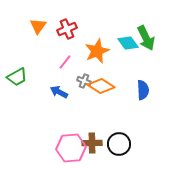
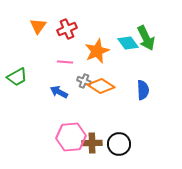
pink line: rotated 56 degrees clockwise
pink hexagon: moved 11 px up
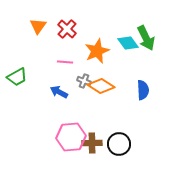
red cross: rotated 24 degrees counterclockwise
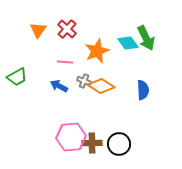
orange triangle: moved 4 px down
blue arrow: moved 6 px up
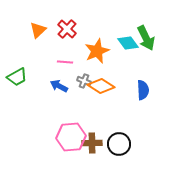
orange triangle: rotated 12 degrees clockwise
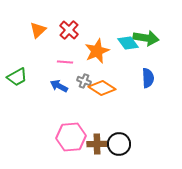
red cross: moved 2 px right, 1 px down
green arrow: rotated 55 degrees counterclockwise
orange diamond: moved 1 px right, 2 px down
blue semicircle: moved 5 px right, 12 px up
brown cross: moved 5 px right, 1 px down
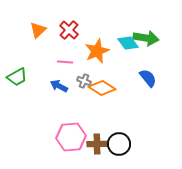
blue semicircle: rotated 36 degrees counterclockwise
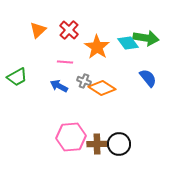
orange star: moved 4 px up; rotated 15 degrees counterclockwise
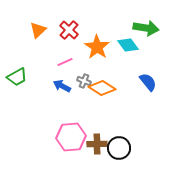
green arrow: moved 10 px up
cyan diamond: moved 2 px down
pink line: rotated 28 degrees counterclockwise
blue semicircle: moved 4 px down
blue arrow: moved 3 px right
black circle: moved 4 px down
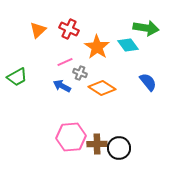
red cross: moved 1 px up; rotated 18 degrees counterclockwise
gray cross: moved 4 px left, 8 px up
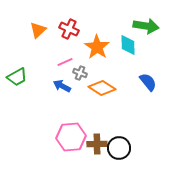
green arrow: moved 2 px up
cyan diamond: rotated 35 degrees clockwise
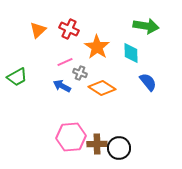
cyan diamond: moved 3 px right, 8 px down
